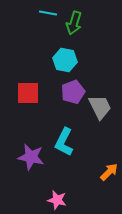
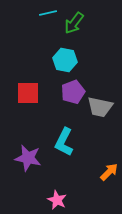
cyan line: rotated 24 degrees counterclockwise
green arrow: rotated 20 degrees clockwise
gray trapezoid: rotated 128 degrees clockwise
purple star: moved 3 px left, 1 px down
pink star: rotated 12 degrees clockwise
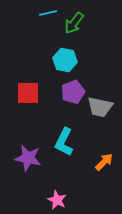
orange arrow: moved 5 px left, 10 px up
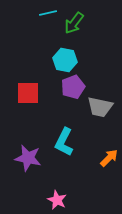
purple pentagon: moved 5 px up
orange arrow: moved 5 px right, 4 px up
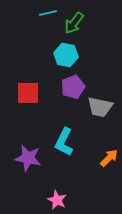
cyan hexagon: moved 1 px right, 5 px up
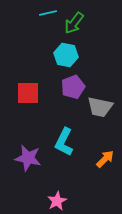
orange arrow: moved 4 px left, 1 px down
pink star: moved 1 px down; rotated 18 degrees clockwise
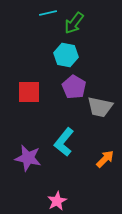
purple pentagon: moved 1 px right; rotated 20 degrees counterclockwise
red square: moved 1 px right, 1 px up
cyan L-shape: rotated 12 degrees clockwise
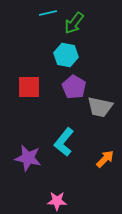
red square: moved 5 px up
pink star: rotated 30 degrees clockwise
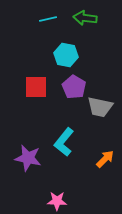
cyan line: moved 6 px down
green arrow: moved 11 px right, 5 px up; rotated 60 degrees clockwise
red square: moved 7 px right
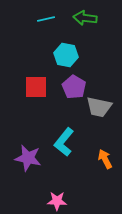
cyan line: moved 2 px left
gray trapezoid: moved 1 px left
orange arrow: rotated 72 degrees counterclockwise
